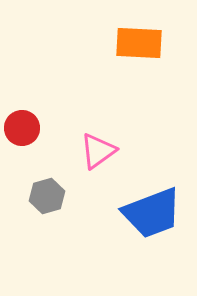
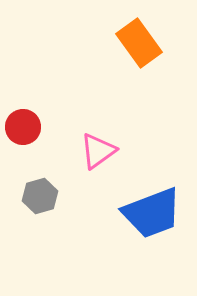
orange rectangle: rotated 51 degrees clockwise
red circle: moved 1 px right, 1 px up
gray hexagon: moved 7 px left
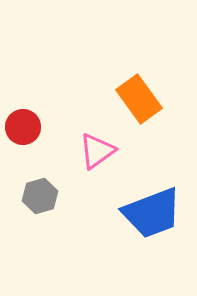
orange rectangle: moved 56 px down
pink triangle: moved 1 px left
